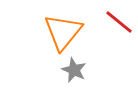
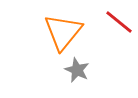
gray star: moved 3 px right
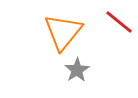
gray star: rotated 15 degrees clockwise
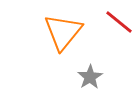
gray star: moved 13 px right, 7 px down
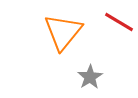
red line: rotated 8 degrees counterclockwise
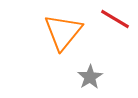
red line: moved 4 px left, 3 px up
